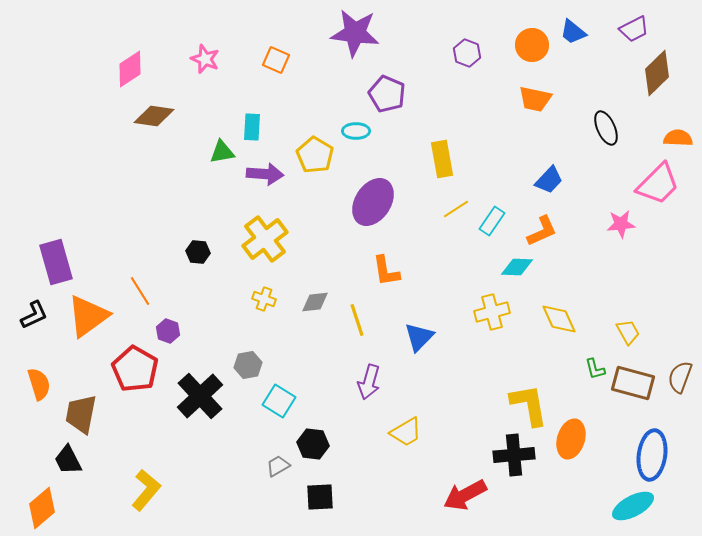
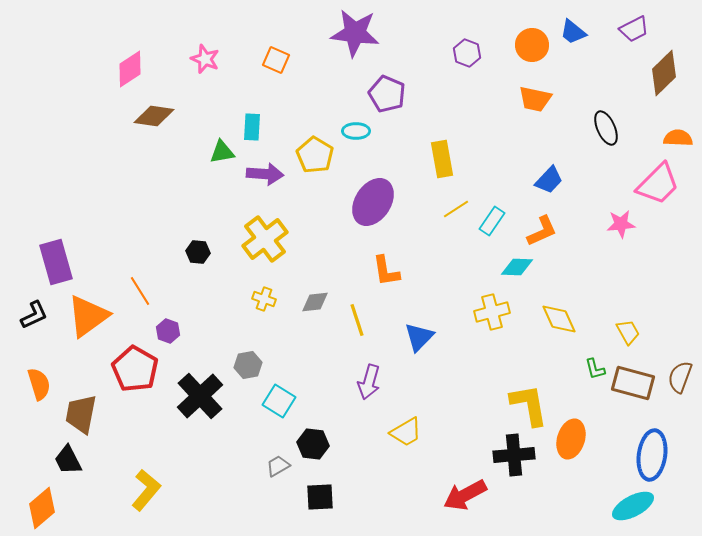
brown diamond at (657, 73): moved 7 px right
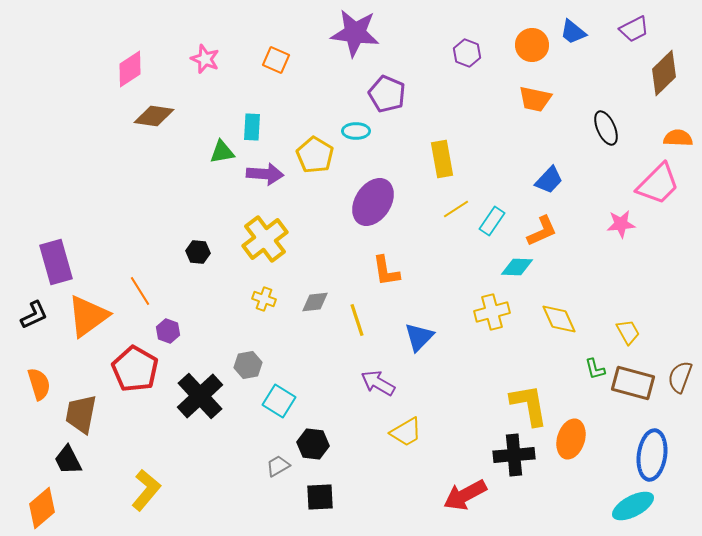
purple arrow at (369, 382): moved 9 px right, 1 px down; rotated 104 degrees clockwise
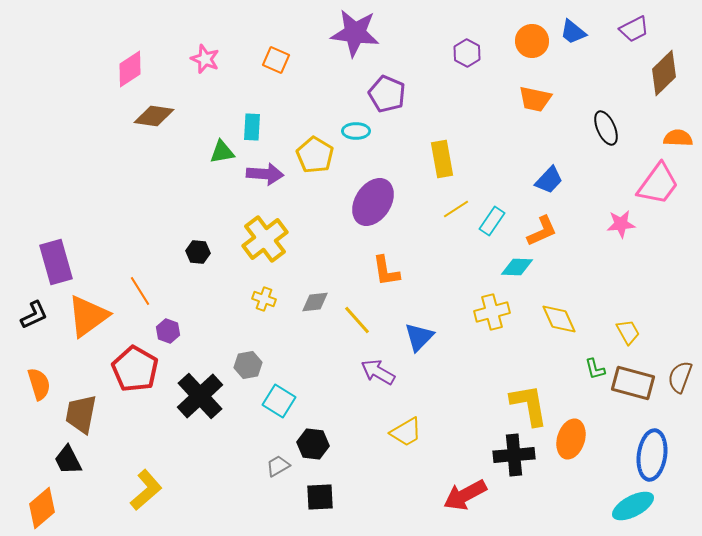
orange circle at (532, 45): moved 4 px up
purple hexagon at (467, 53): rotated 8 degrees clockwise
pink trapezoid at (658, 184): rotated 9 degrees counterclockwise
yellow line at (357, 320): rotated 24 degrees counterclockwise
purple arrow at (378, 383): moved 11 px up
yellow L-shape at (146, 490): rotated 9 degrees clockwise
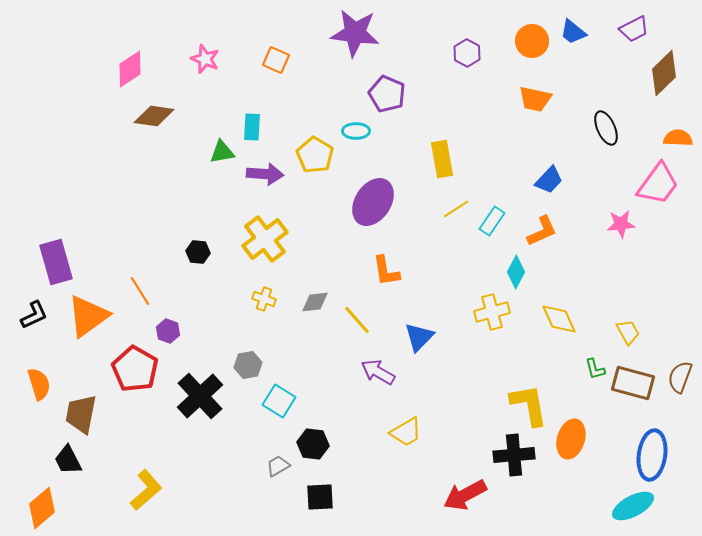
cyan diamond at (517, 267): moved 1 px left, 5 px down; rotated 64 degrees counterclockwise
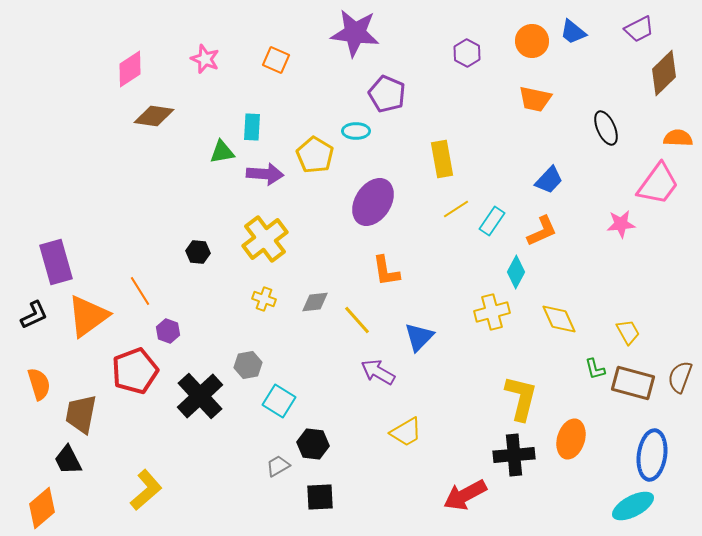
purple trapezoid at (634, 29): moved 5 px right
red pentagon at (135, 369): moved 2 px down; rotated 21 degrees clockwise
yellow L-shape at (529, 405): moved 8 px left, 7 px up; rotated 24 degrees clockwise
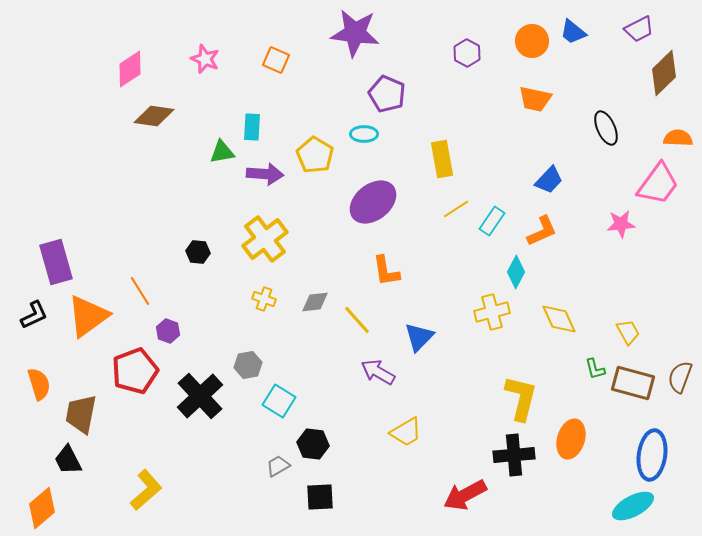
cyan ellipse at (356, 131): moved 8 px right, 3 px down
purple ellipse at (373, 202): rotated 18 degrees clockwise
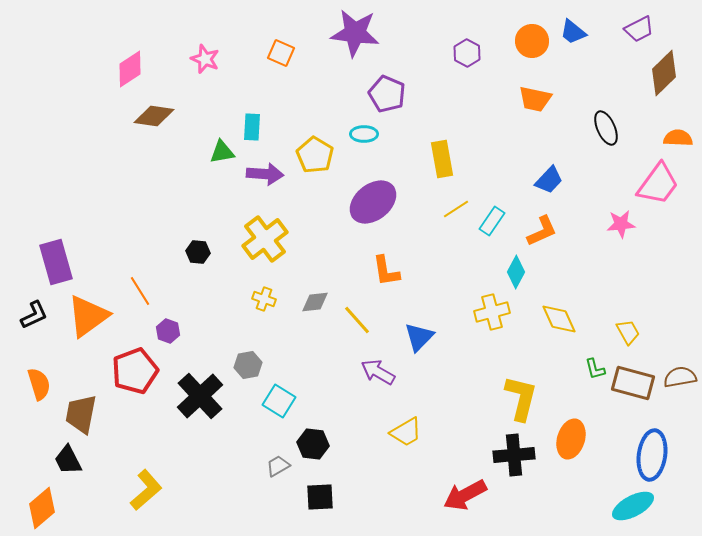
orange square at (276, 60): moved 5 px right, 7 px up
brown semicircle at (680, 377): rotated 60 degrees clockwise
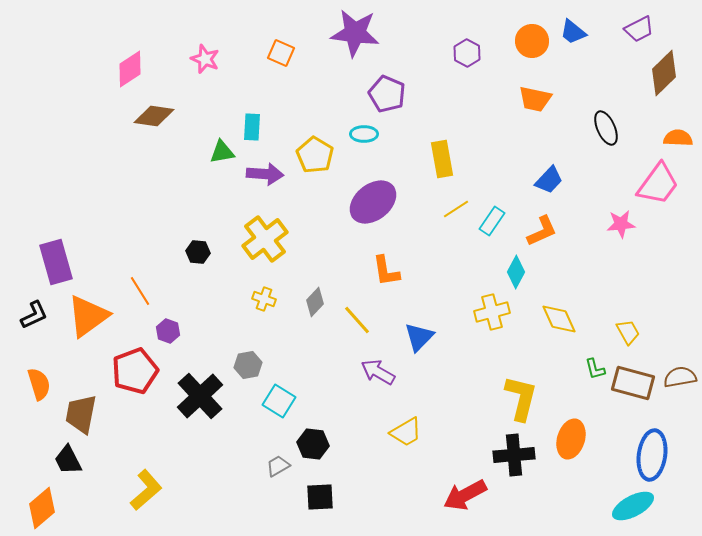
gray diamond at (315, 302): rotated 40 degrees counterclockwise
